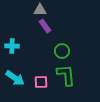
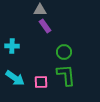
green circle: moved 2 px right, 1 px down
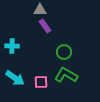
green L-shape: rotated 55 degrees counterclockwise
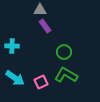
pink square: rotated 24 degrees counterclockwise
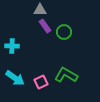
green circle: moved 20 px up
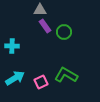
cyan arrow: rotated 66 degrees counterclockwise
